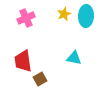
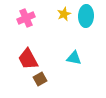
red trapezoid: moved 5 px right, 2 px up; rotated 20 degrees counterclockwise
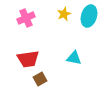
cyan ellipse: moved 3 px right; rotated 15 degrees clockwise
red trapezoid: rotated 70 degrees counterclockwise
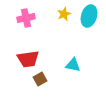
pink cross: rotated 12 degrees clockwise
cyan triangle: moved 1 px left, 7 px down
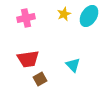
cyan ellipse: rotated 15 degrees clockwise
cyan triangle: rotated 35 degrees clockwise
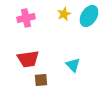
brown square: moved 1 px right, 1 px down; rotated 24 degrees clockwise
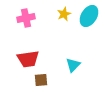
cyan triangle: rotated 28 degrees clockwise
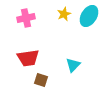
red trapezoid: moved 1 px up
brown square: rotated 24 degrees clockwise
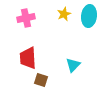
cyan ellipse: rotated 25 degrees counterclockwise
red trapezoid: rotated 95 degrees clockwise
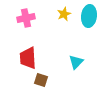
cyan triangle: moved 3 px right, 3 px up
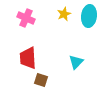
pink cross: rotated 36 degrees clockwise
